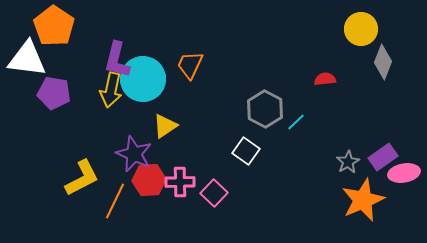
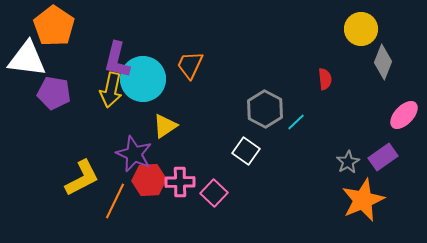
red semicircle: rotated 90 degrees clockwise
pink ellipse: moved 58 px up; rotated 36 degrees counterclockwise
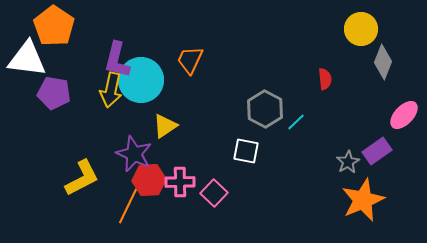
orange trapezoid: moved 5 px up
cyan circle: moved 2 px left, 1 px down
white square: rotated 24 degrees counterclockwise
purple rectangle: moved 6 px left, 6 px up
orange line: moved 13 px right, 5 px down
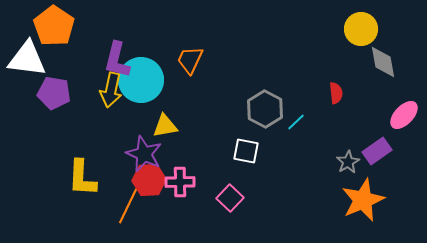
gray diamond: rotated 32 degrees counterclockwise
red semicircle: moved 11 px right, 14 px down
yellow triangle: rotated 24 degrees clockwise
purple star: moved 10 px right
yellow L-shape: rotated 120 degrees clockwise
pink square: moved 16 px right, 5 px down
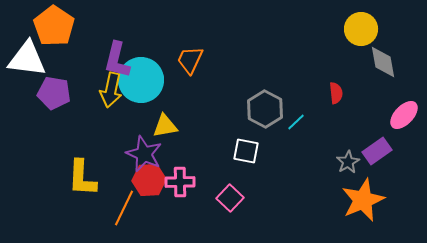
orange line: moved 4 px left, 2 px down
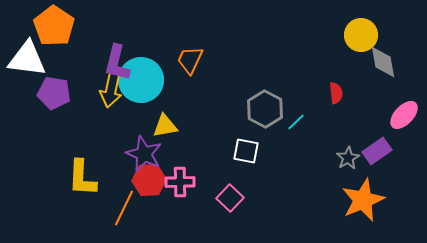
yellow circle: moved 6 px down
purple L-shape: moved 3 px down
gray star: moved 4 px up
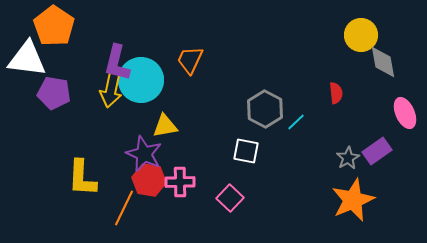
pink ellipse: moved 1 px right, 2 px up; rotated 68 degrees counterclockwise
red hexagon: rotated 12 degrees clockwise
orange star: moved 10 px left
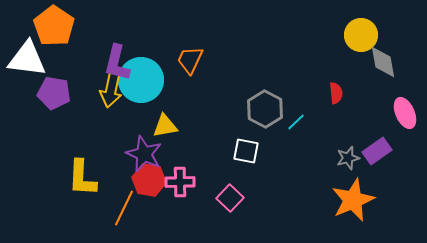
gray star: rotated 15 degrees clockwise
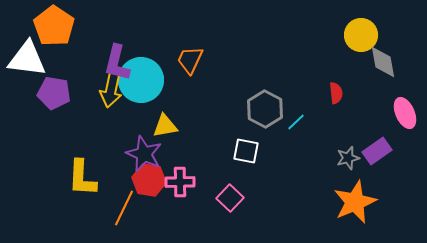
orange star: moved 2 px right, 2 px down
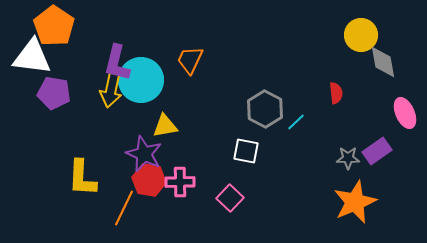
white triangle: moved 5 px right, 2 px up
gray star: rotated 15 degrees clockwise
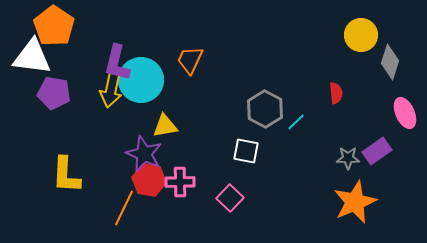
gray diamond: moved 7 px right; rotated 28 degrees clockwise
yellow L-shape: moved 16 px left, 3 px up
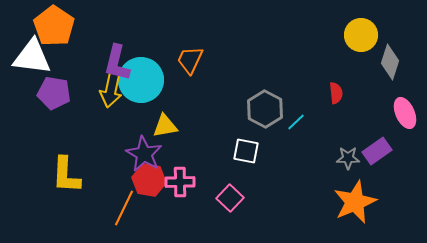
purple star: rotated 6 degrees clockwise
